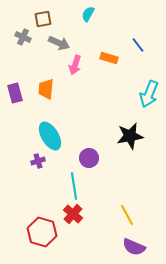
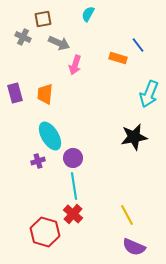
orange rectangle: moved 9 px right
orange trapezoid: moved 1 px left, 5 px down
black star: moved 4 px right, 1 px down
purple circle: moved 16 px left
red hexagon: moved 3 px right
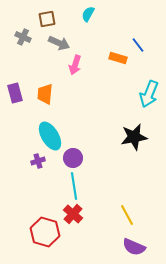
brown square: moved 4 px right
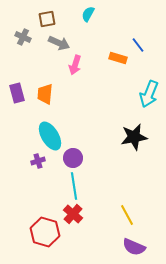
purple rectangle: moved 2 px right
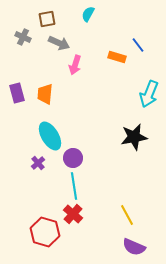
orange rectangle: moved 1 px left, 1 px up
purple cross: moved 2 px down; rotated 24 degrees counterclockwise
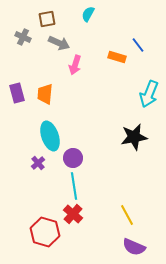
cyan ellipse: rotated 12 degrees clockwise
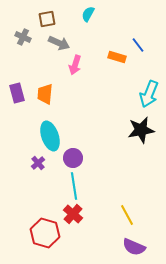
black star: moved 7 px right, 7 px up
red hexagon: moved 1 px down
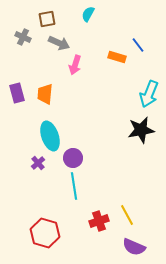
red cross: moved 26 px right, 7 px down; rotated 30 degrees clockwise
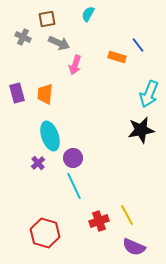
cyan line: rotated 16 degrees counterclockwise
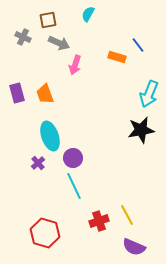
brown square: moved 1 px right, 1 px down
orange trapezoid: rotated 25 degrees counterclockwise
